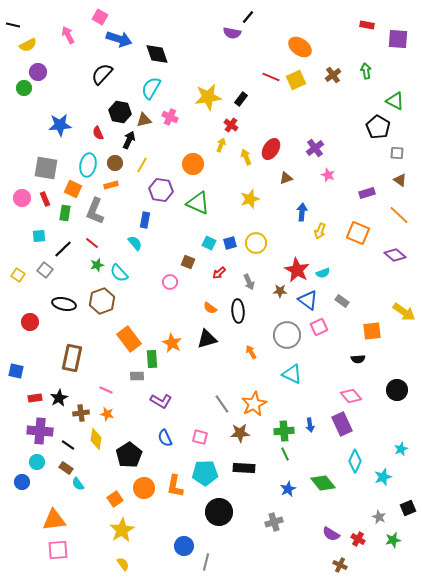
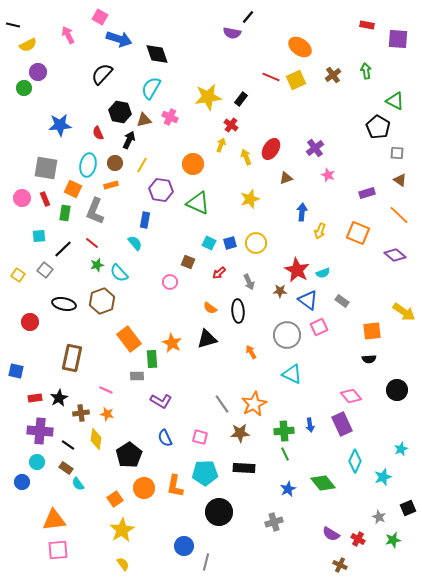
black semicircle at (358, 359): moved 11 px right
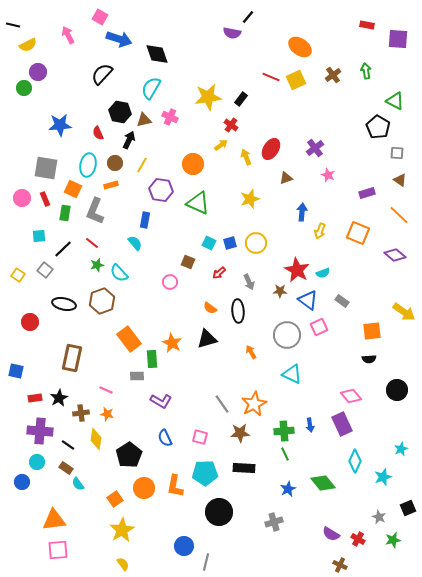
yellow arrow at (221, 145): rotated 32 degrees clockwise
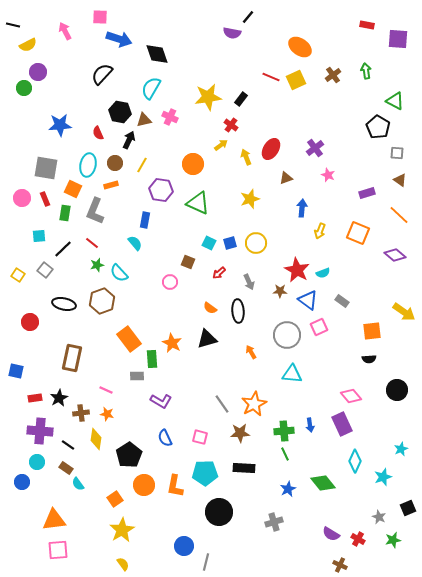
pink square at (100, 17): rotated 28 degrees counterclockwise
pink arrow at (68, 35): moved 3 px left, 4 px up
blue arrow at (302, 212): moved 4 px up
cyan triangle at (292, 374): rotated 20 degrees counterclockwise
orange circle at (144, 488): moved 3 px up
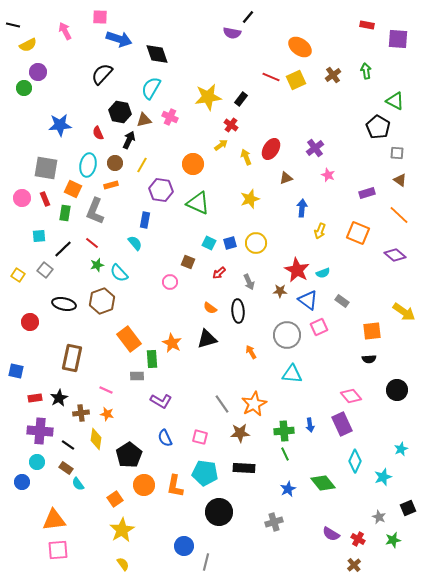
cyan pentagon at (205, 473): rotated 10 degrees clockwise
brown cross at (340, 565): moved 14 px right; rotated 24 degrees clockwise
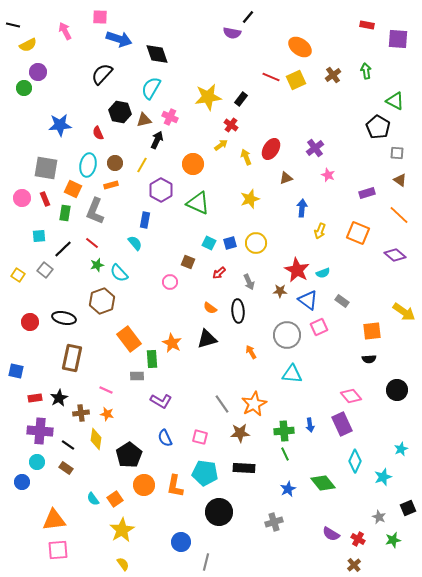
black arrow at (129, 140): moved 28 px right
purple hexagon at (161, 190): rotated 20 degrees clockwise
black ellipse at (64, 304): moved 14 px down
cyan semicircle at (78, 484): moved 15 px right, 15 px down
blue circle at (184, 546): moved 3 px left, 4 px up
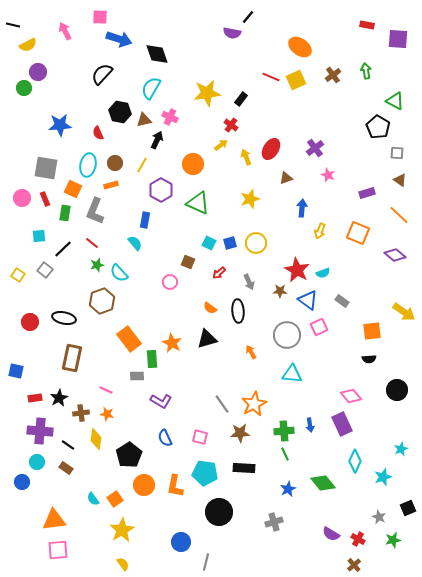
yellow star at (208, 97): moved 1 px left, 4 px up
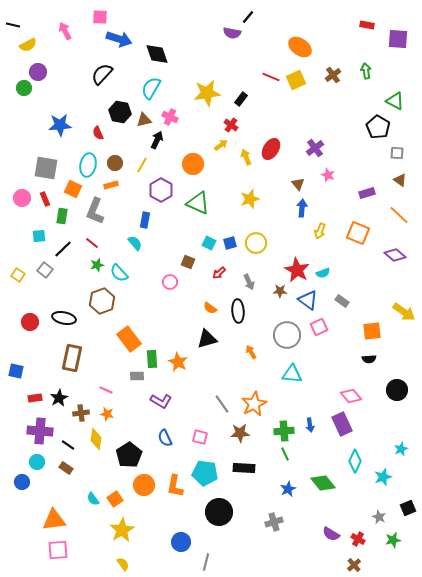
brown triangle at (286, 178): moved 12 px right, 6 px down; rotated 48 degrees counterclockwise
green rectangle at (65, 213): moved 3 px left, 3 px down
orange star at (172, 343): moved 6 px right, 19 px down
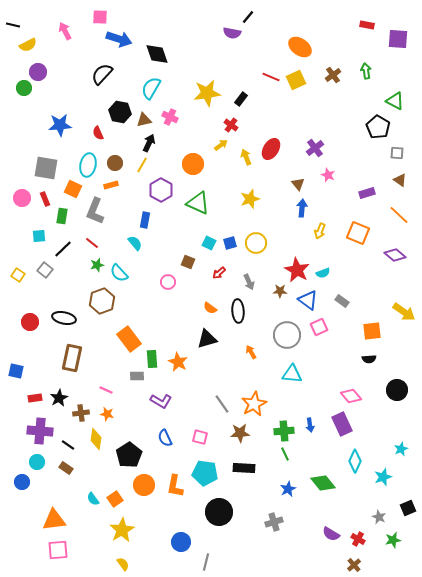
black arrow at (157, 140): moved 8 px left, 3 px down
pink circle at (170, 282): moved 2 px left
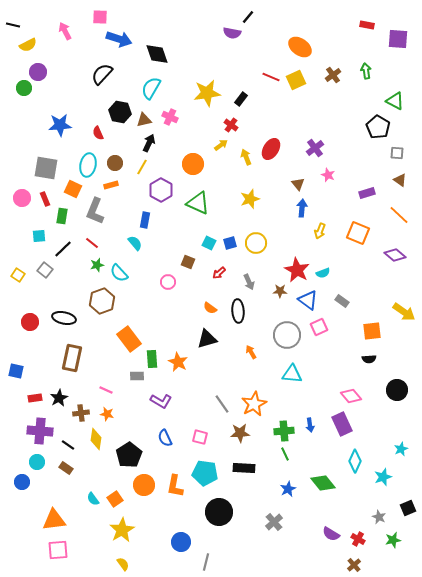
yellow line at (142, 165): moved 2 px down
gray cross at (274, 522): rotated 24 degrees counterclockwise
